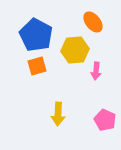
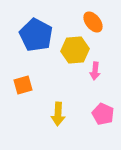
orange square: moved 14 px left, 19 px down
pink arrow: moved 1 px left
pink pentagon: moved 2 px left, 6 px up
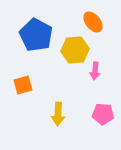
pink pentagon: rotated 20 degrees counterclockwise
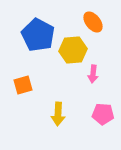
blue pentagon: moved 2 px right
yellow hexagon: moved 2 px left
pink arrow: moved 2 px left, 3 px down
